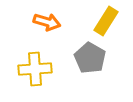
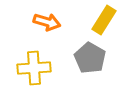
yellow rectangle: moved 2 px left, 1 px up
yellow cross: moved 1 px left, 1 px up
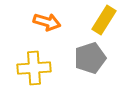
gray pentagon: rotated 24 degrees clockwise
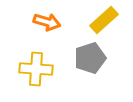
yellow rectangle: rotated 16 degrees clockwise
yellow cross: moved 2 px right, 1 px down; rotated 8 degrees clockwise
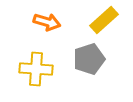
gray pentagon: moved 1 px left, 1 px down
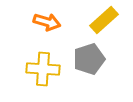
yellow cross: moved 7 px right
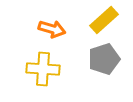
orange arrow: moved 5 px right, 7 px down
gray pentagon: moved 15 px right
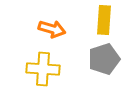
yellow rectangle: rotated 44 degrees counterclockwise
